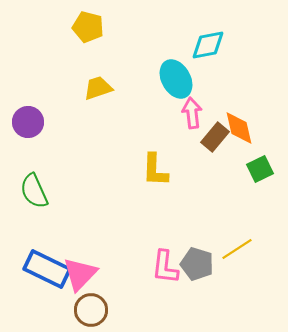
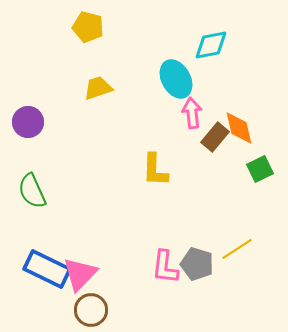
cyan diamond: moved 3 px right
green semicircle: moved 2 px left
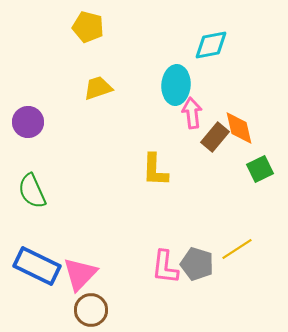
cyan ellipse: moved 6 px down; rotated 33 degrees clockwise
blue rectangle: moved 10 px left, 3 px up
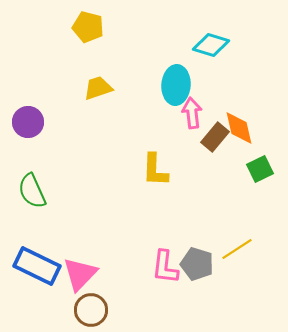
cyan diamond: rotated 27 degrees clockwise
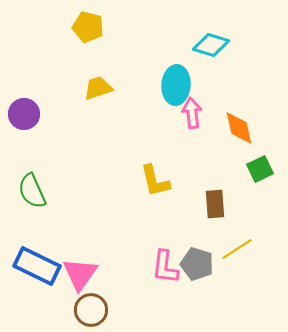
purple circle: moved 4 px left, 8 px up
brown rectangle: moved 67 px down; rotated 44 degrees counterclockwise
yellow L-shape: moved 11 px down; rotated 15 degrees counterclockwise
pink triangle: rotated 9 degrees counterclockwise
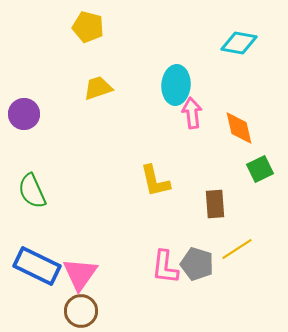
cyan diamond: moved 28 px right, 2 px up; rotated 6 degrees counterclockwise
brown circle: moved 10 px left, 1 px down
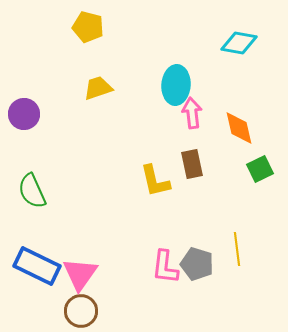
brown rectangle: moved 23 px left, 40 px up; rotated 8 degrees counterclockwise
yellow line: rotated 64 degrees counterclockwise
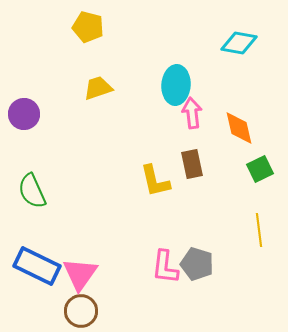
yellow line: moved 22 px right, 19 px up
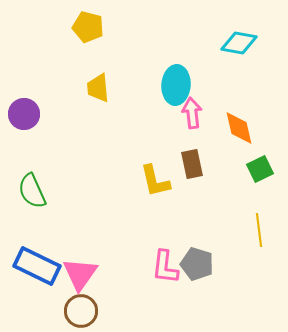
yellow trapezoid: rotated 76 degrees counterclockwise
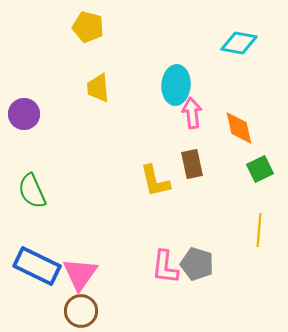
yellow line: rotated 12 degrees clockwise
